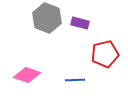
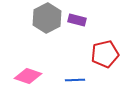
gray hexagon: rotated 12 degrees clockwise
purple rectangle: moved 3 px left, 3 px up
pink diamond: moved 1 px right, 1 px down
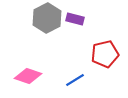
purple rectangle: moved 2 px left, 1 px up
blue line: rotated 30 degrees counterclockwise
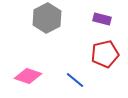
purple rectangle: moved 27 px right
blue line: rotated 72 degrees clockwise
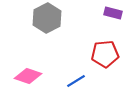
purple rectangle: moved 11 px right, 6 px up
red pentagon: rotated 8 degrees clockwise
blue line: moved 1 px right, 1 px down; rotated 72 degrees counterclockwise
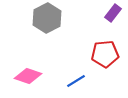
purple rectangle: rotated 66 degrees counterclockwise
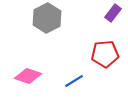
blue line: moved 2 px left
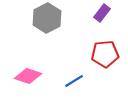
purple rectangle: moved 11 px left
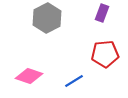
purple rectangle: rotated 18 degrees counterclockwise
pink diamond: moved 1 px right
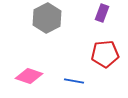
blue line: rotated 42 degrees clockwise
